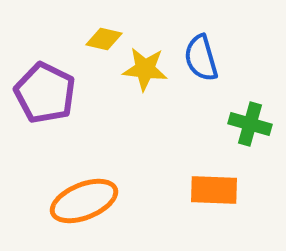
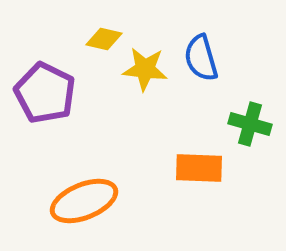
orange rectangle: moved 15 px left, 22 px up
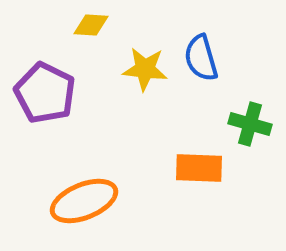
yellow diamond: moved 13 px left, 14 px up; rotated 9 degrees counterclockwise
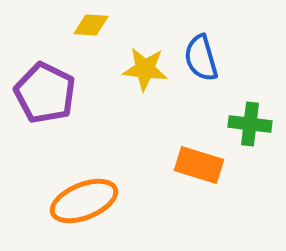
green cross: rotated 9 degrees counterclockwise
orange rectangle: moved 3 px up; rotated 15 degrees clockwise
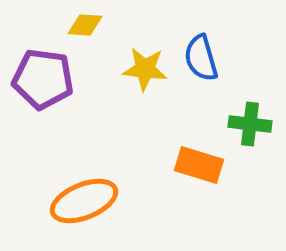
yellow diamond: moved 6 px left
purple pentagon: moved 2 px left, 14 px up; rotated 18 degrees counterclockwise
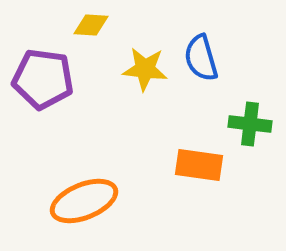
yellow diamond: moved 6 px right
orange rectangle: rotated 9 degrees counterclockwise
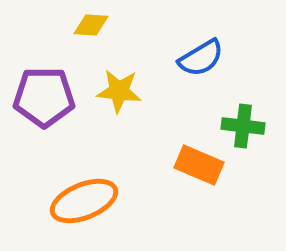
blue semicircle: rotated 105 degrees counterclockwise
yellow star: moved 26 px left, 22 px down
purple pentagon: moved 1 px right, 18 px down; rotated 8 degrees counterclockwise
green cross: moved 7 px left, 2 px down
orange rectangle: rotated 15 degrees clockwise
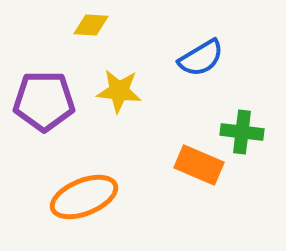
purple pentagon: moved 4 px down
green cross: moved 1 px left, 6 px down
orange ellipse: moved 4 px up
